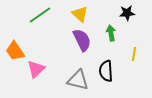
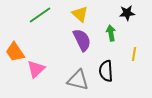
orange trapezoid: moved 1 px down
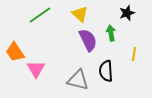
black star: rotated 14 degrees counterclockwise
purple semicircle: moved 6 px right
pink triangle: rotated 18 degrees counterclockwise
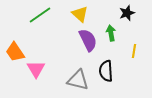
yellow line: moved 3 px up
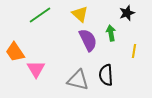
black semicircle: moved 4 px down
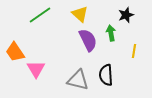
black star: moved 1 px left, 2 px down
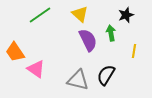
pink triangle: rotated 24 degrees counterclockwise
black semicircle: rotated 35 degrees clockwise
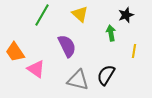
green line: moved 2 px right; rotated 25 degrees counterclockwise
purple semicircle: moved 21 px left, 6 px down
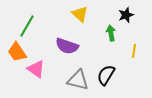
green line: moved 15 px left, 11 px down
purple semicircle: rotated 135 degrees clockwise
orange trapezoid: moved 2 px right
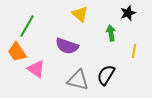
black star: moved 2 px right, 2 px up
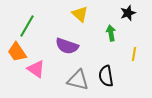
yellow line: moved 3 px down
black semicircle: moved 1 px down; rotated 40 degrees counterclockwise
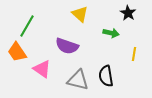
black star: rotated 21 degrees counterclockwise
green arrow: rotated 112 degrees clockwise
pink triangle: moved 6 px right
